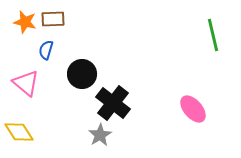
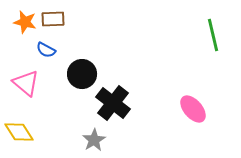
blue semicircle: rotated 78 degrees counterclockwise
gray star: moved 6 px left, 5 px down
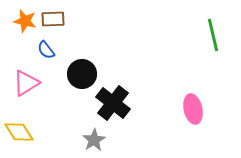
orange star: moved 1 px up
blue semicircle: rotated 24 degrees clockwise
pink triangle: rotated 48 degrees clockwise
pink ellipse: rotated 28 degrees clockwise
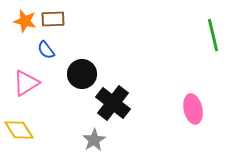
yellow diamond: moved 2 px up
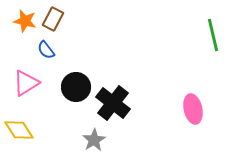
brown rectangle: rotated 60 degrees counterclockwise
black circle: moved 6 px left, 13 px down
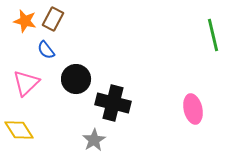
pink triangle: rotated 12 degrees counterclockwise
black circle: moved 8 px up
black cross: rotated 24 degrees counterclockwise
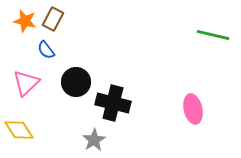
green line: rotated 64 degrees counterclockwise
black circle: moved 3 px down
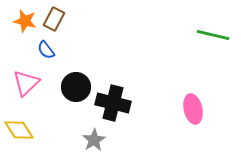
brown rectangle: moved 1 px right
black circle: moved 5 px down
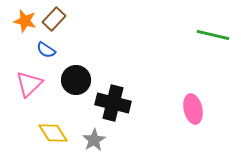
brown rectangle: rotated 15 degrees clockwise
blue semicircle: rotated 18 degrees counterclockwise
pink triangle: moved 3 px right, 1 px down
black circle: moved 7 px up
yellow diamond: moved 34 px right, 3 px down
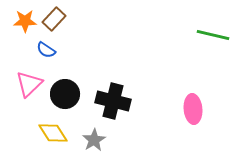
orange star: rotated 15 degrees counterclockwise
black circle: moved 11 px left, 14 px down
black cross: moved 2 px up
pink ellipse: rotated 8 degrees clockwise
